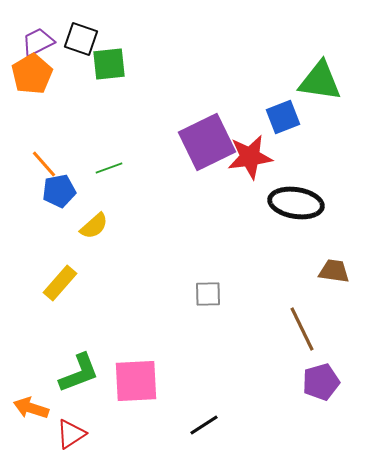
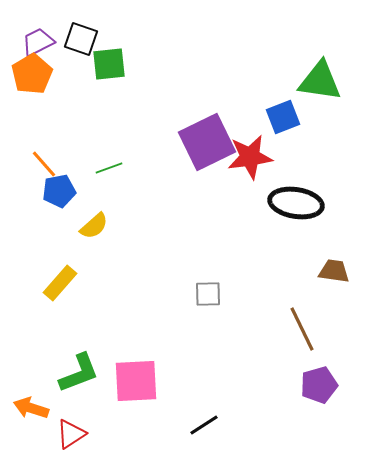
purple pentagon: moved 2 px left, 3 px down
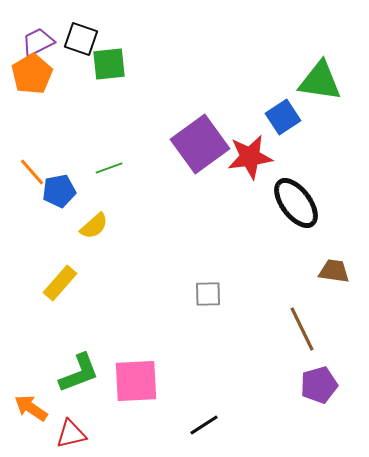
blue square: rotated 12 degrees counterclockwise
purple square: moved 7 px left, 2 px down; rotated 10 degrees counterclockwise
orange line: moved 12 px left, 8 px down
black ellipse: rotated 44 degrees clockwise
orange arrow: rotated 16 degrees clockwise
red triangle: rotated 20 degrees clockwise
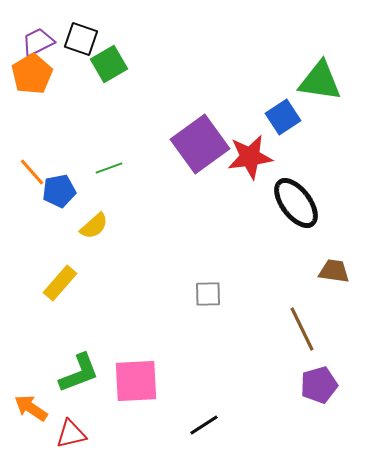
green square: rotated 24 degrees counterclockwise
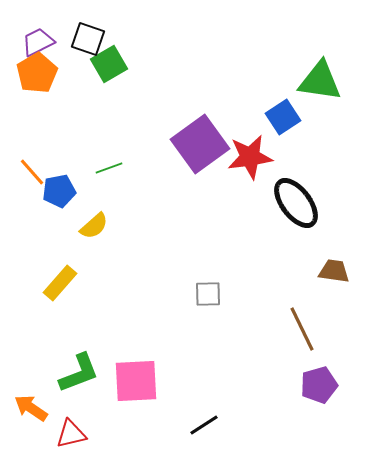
black square: moved 7 px right
orange pentagon: moved 5 px right, 1 px up
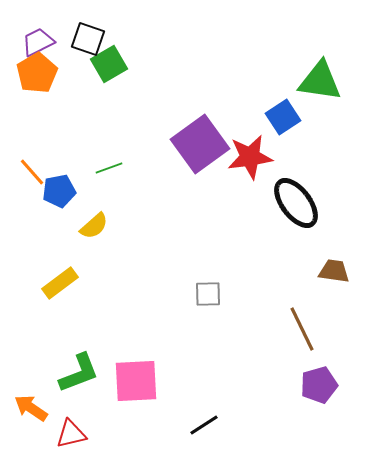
yellow rectangle: rotated 12 degrees clockwise
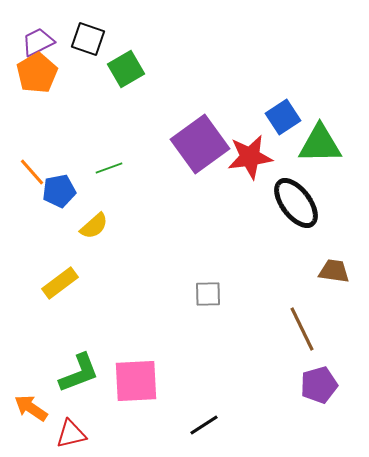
green square: moved 17 px right, 5 px down
green triangle: moved 63 px down; rotated 9 degrees counterclockwise
